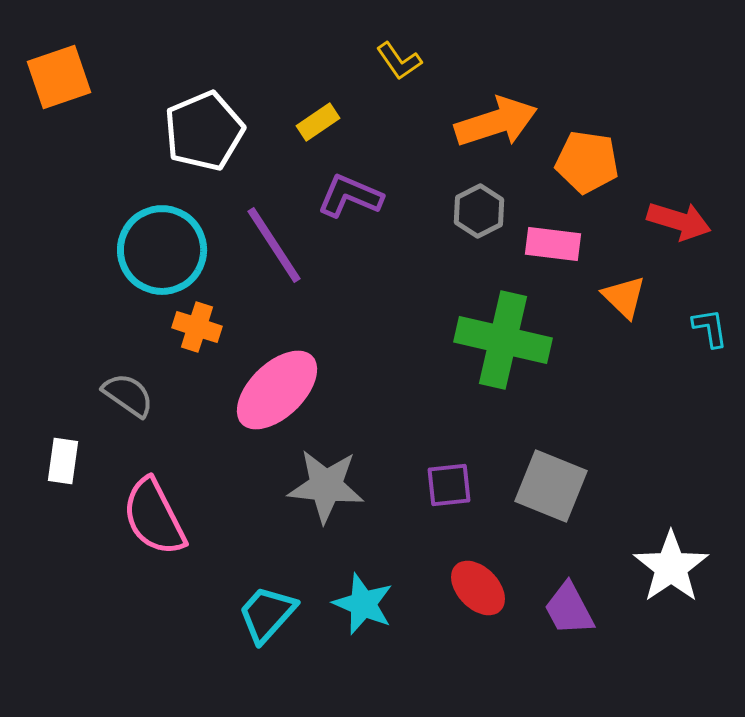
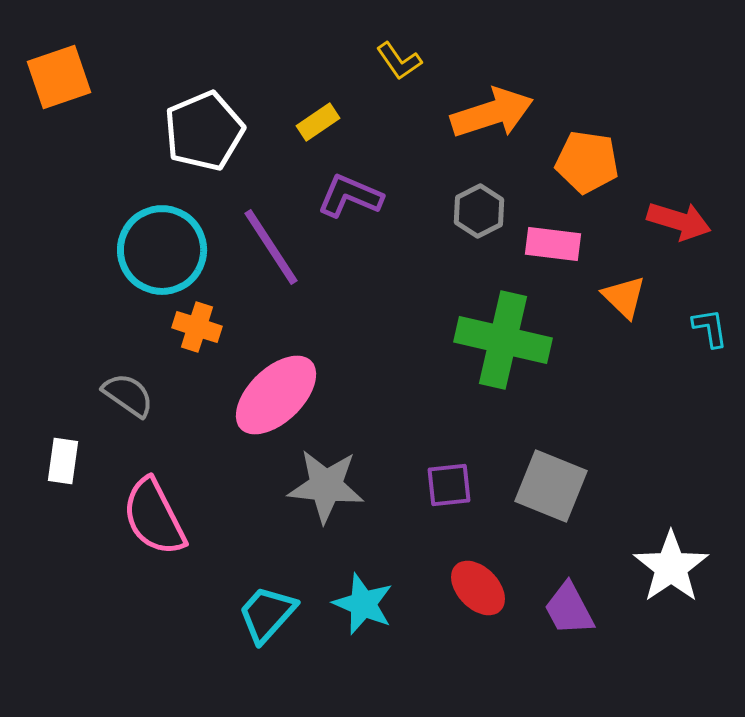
orange arrow: moved 4 px left, 9 px up
purple line: moved 3 px left, 2 px down
pink ellipse: moved 1 px left, 5 px down
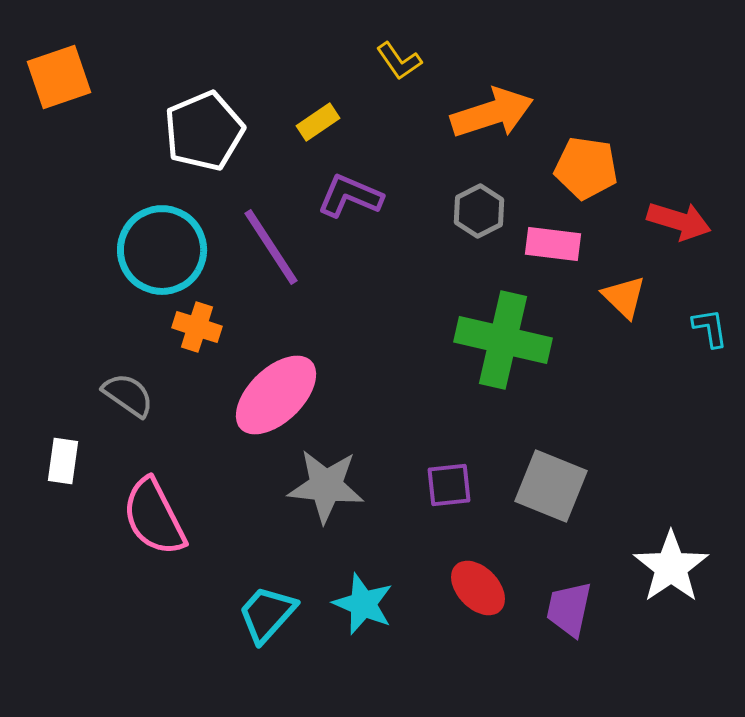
orange pentagon: moved 1 px left, 6 px down
purple trapezoid: rotated 40 degrees clockwise
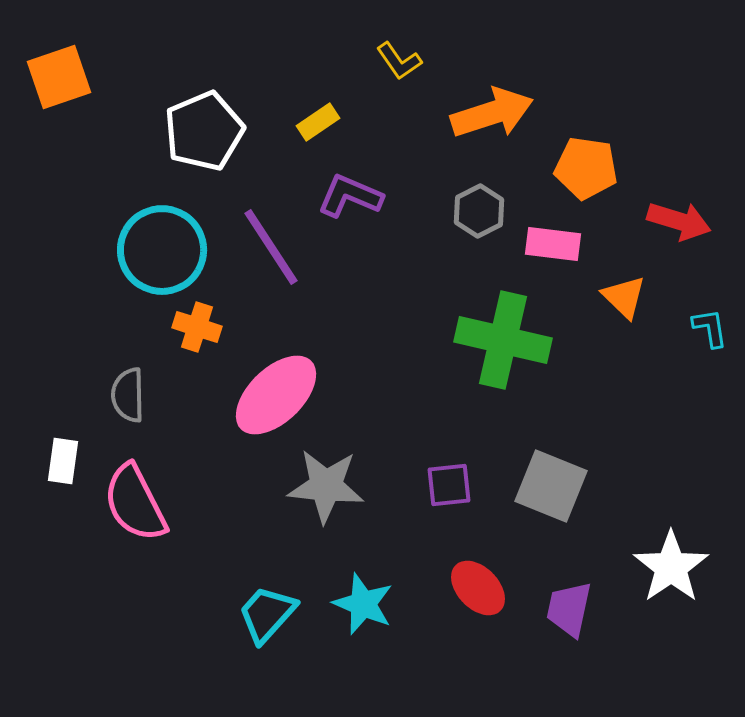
gray semicircle: rotated 126 degrees counterclockwise
pink semicircle: moved 19 px left, 14 px up
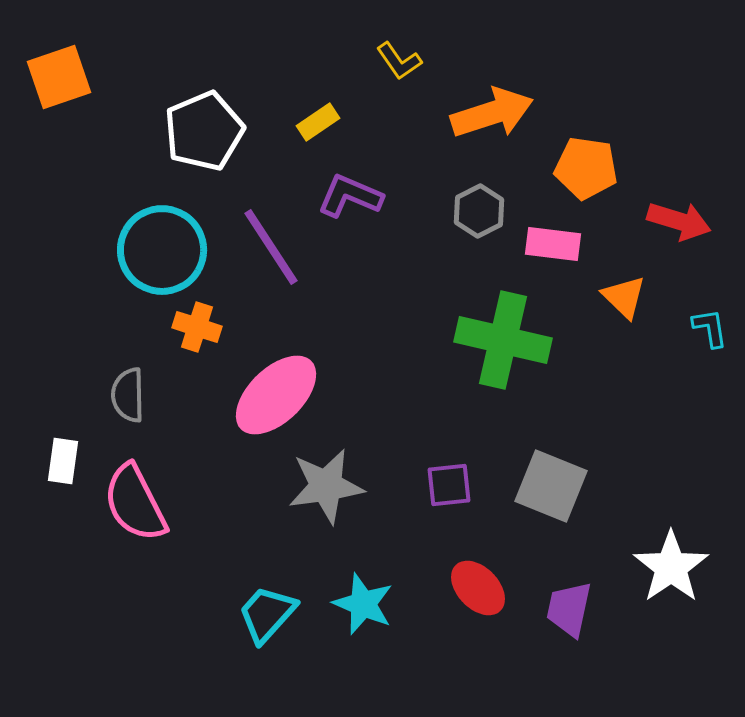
gray star: rotated 14 degrees counterclockwise
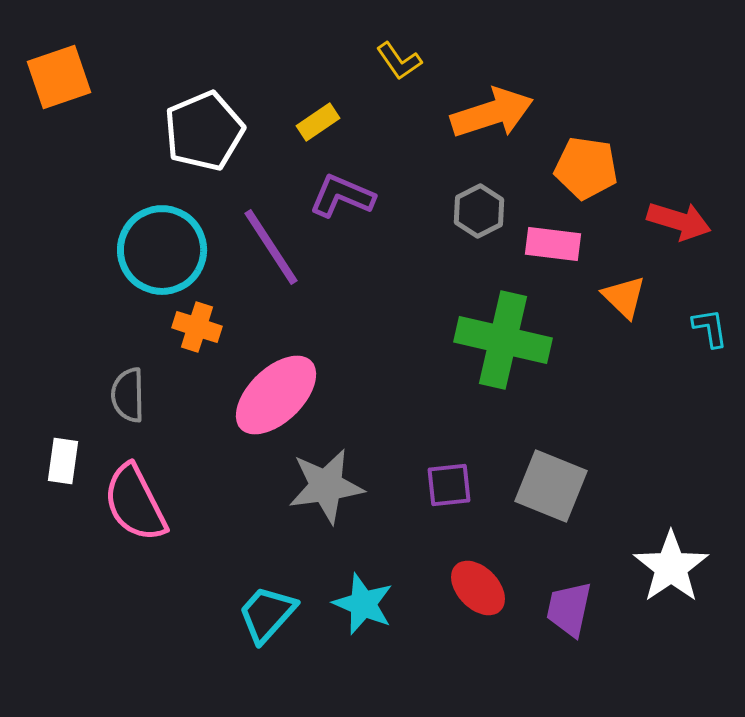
purple L-shape: moved 8 px left
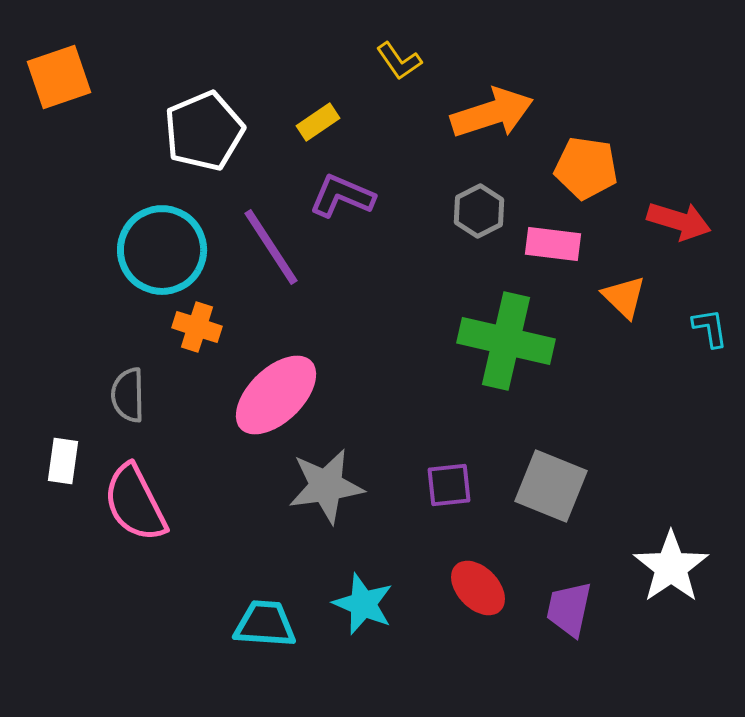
green cross: moved 3 px right, 1 px down
cyan trapezoid: moved 2 px left, 10 px down; rotated 52 degrees clockwise
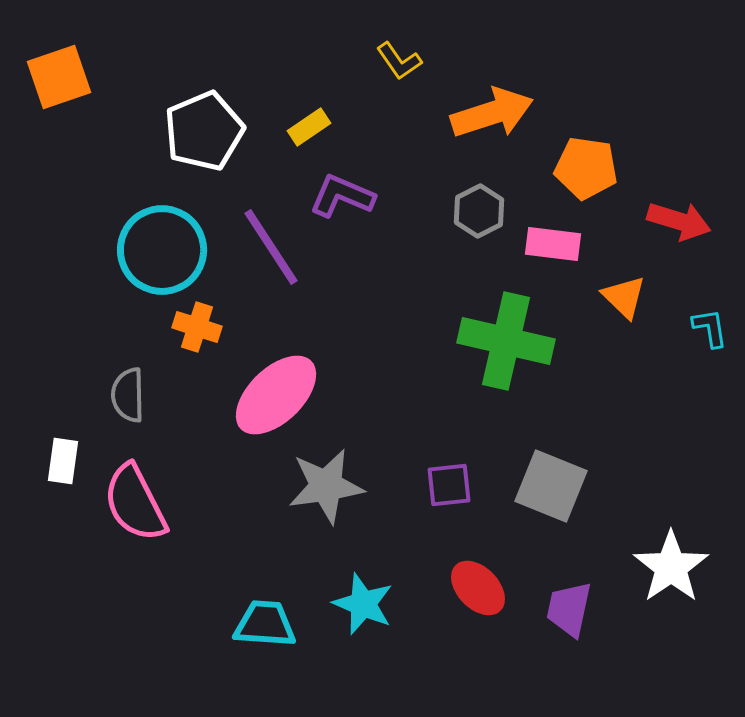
yellow rectangle: moved 9 px left, 5 px down
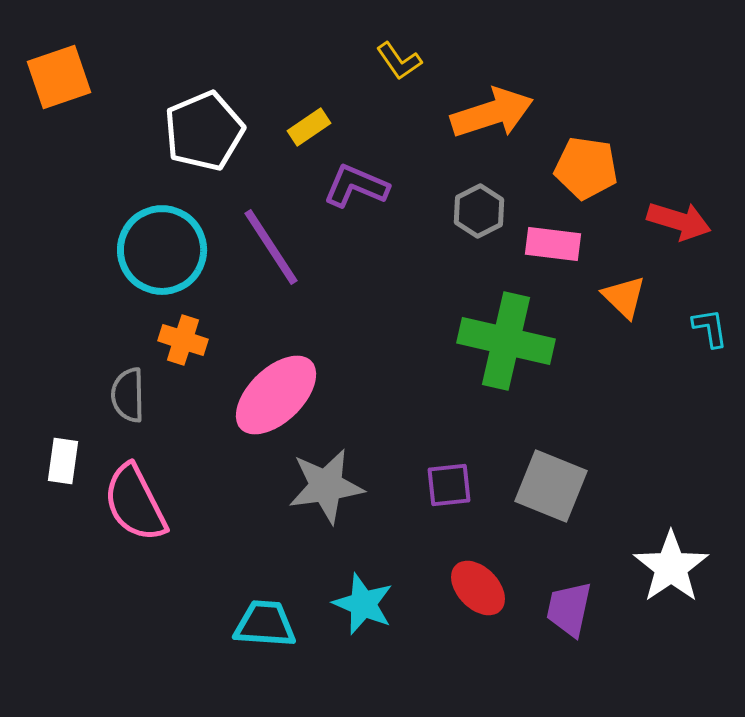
purple L-shape: moved 14 px right, 10 px up
orange cross: moved 14 px left, 13 px down
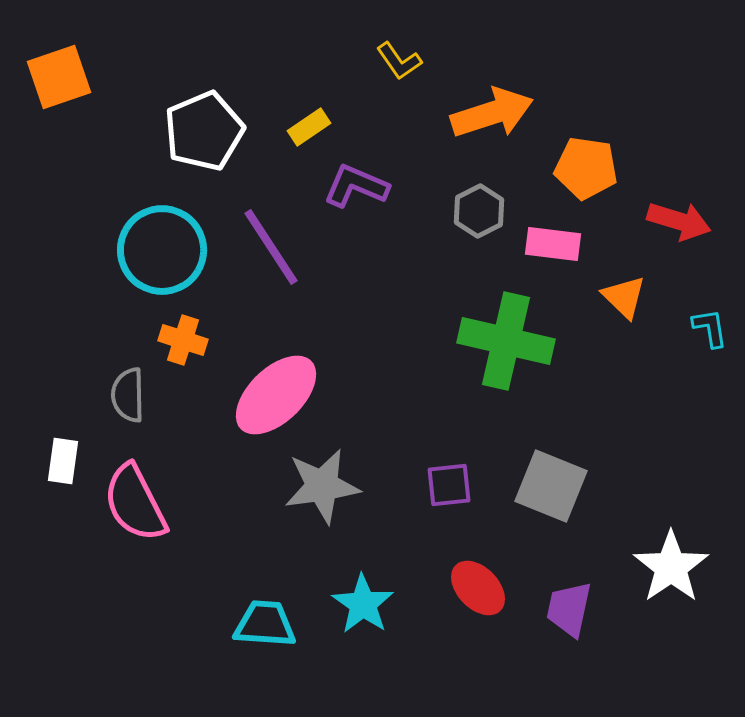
gray star: moved 4 px left
cyan star: rotated 12 degrees clockwise
